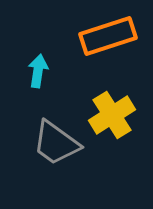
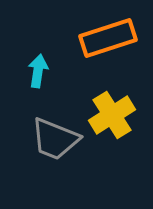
orange rectangle: moved 2 px down
gray trapezoid: moved 1 px left, 4 px up; rotated 14 degrees counterclockwise
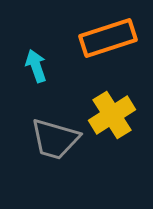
cyan arrow: moved 2 px left, 5 px up; rotated 28 degrees counterclockwise
gray trapezoid: rotated 6 degrees counterclockwise
